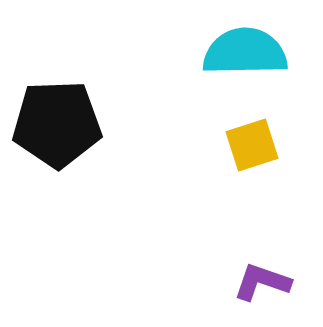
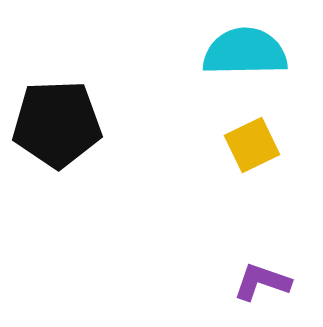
yellow square: rotated 8 degrees counterclockwise
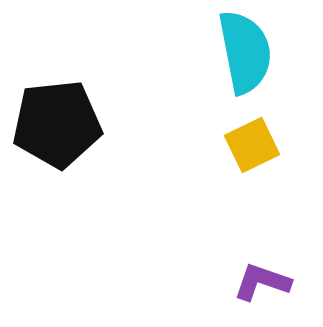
cyan semicircle: rotated 80 degrees clockwise
black pentagon: rotated 4 degrees counterclockwise
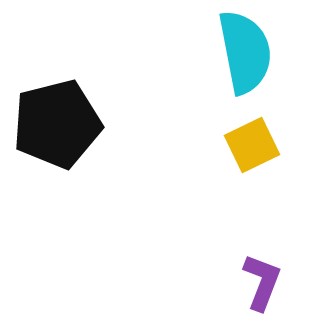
black pentagon: rotated 8 degrees counterclockwise
purple L-shape: rotated 92 degrees clockwise
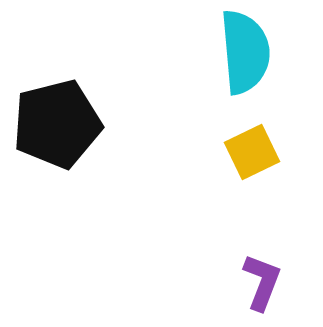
cyan semicircle: rotated 6 degrees clockwise
yellow square: moved 7 px down
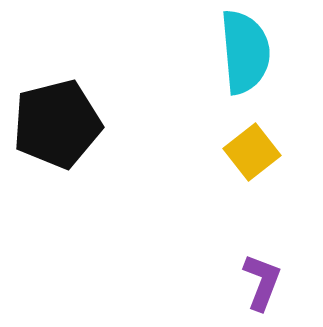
yellow square: rotated 12 degrees counterclockwise
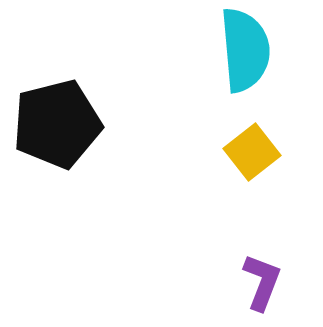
cyan semicircle: moved 2 px up
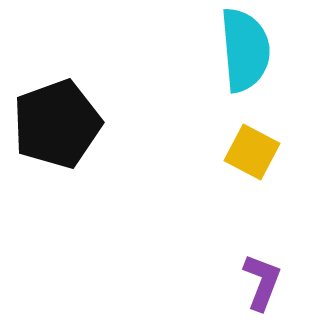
black pentagon: rotated 6 degrees counterclockwise
yellow square: rotated 24 degrees counterclockwise
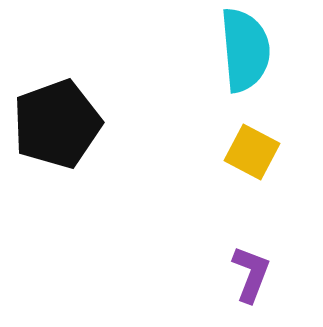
purple L-shape: moved 11 px left, 8 px up
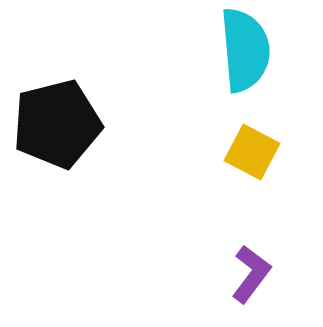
black pentagon: rotated 6 degrees clockwise
purple L-shape: rotated 16 degrees clockwise
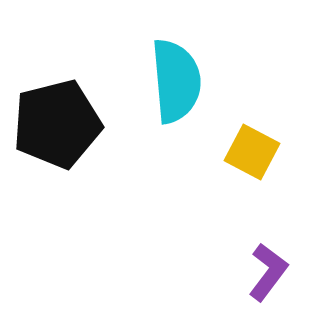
cyan semicircle: moved 69 px left, 31 px down
purple L-shape: moved 17 px right, 2 px up
